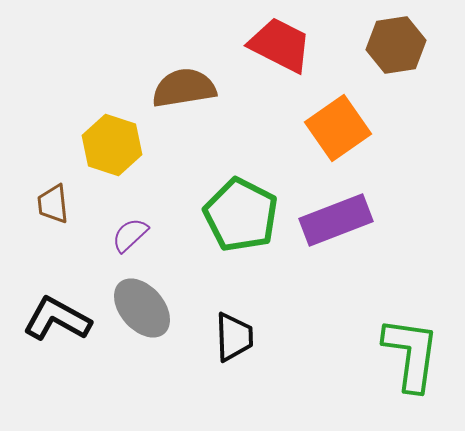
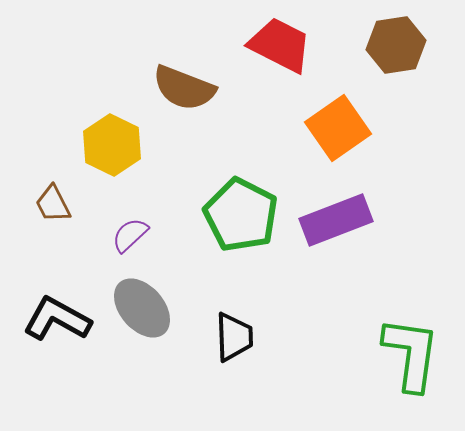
brown semicircle: rotated 150 degrees counterclockwise
yellow hexagon: rotated 8 degrees clockwise
brown trapezoid: rotated 21 degrees counterclockwise
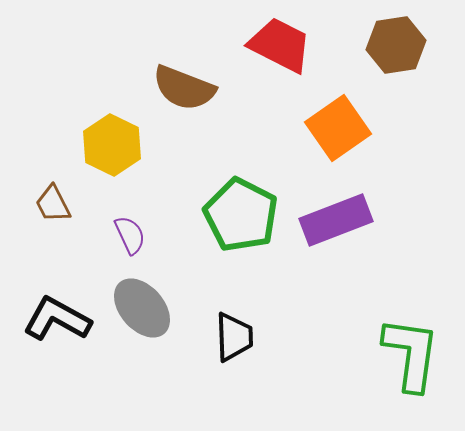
purple semicircle: rotated 108 degrees clockwise
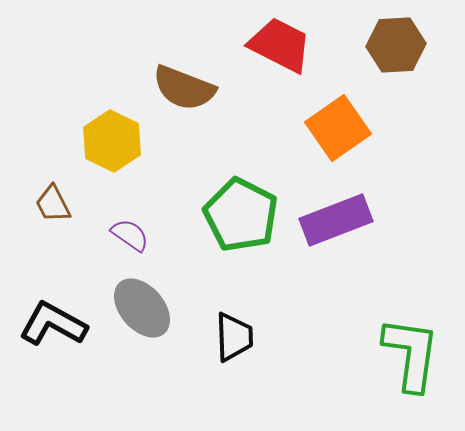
brown hexagon: rotated 6 degrees clockwise
yellow hexagon: moved 4 px up
purple semicircle: rotated 30 degrees counterclockwise
black L-shape: moved 4 px left, 5 px down
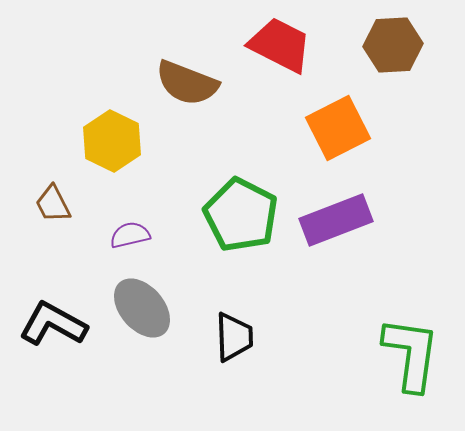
brown hexagon: moved 3 px left
brown semicircle: moved 3 px right, 5 px up
orange square: rotated 8 degrees clockwise
purple semicircle: rotated 48 degrees counterclockwise
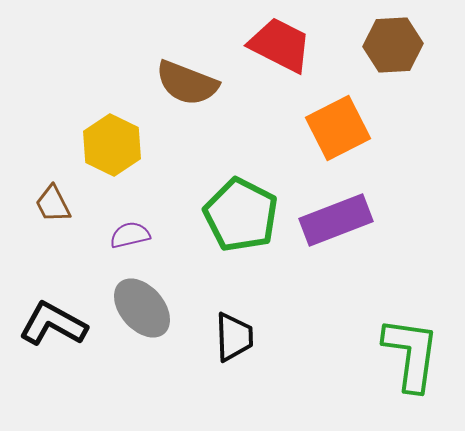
yellow hexagon: moved 4 px down
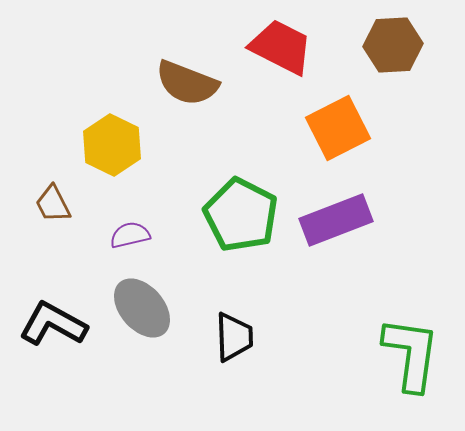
red trapezoid: moved 1 px right, 2 px down
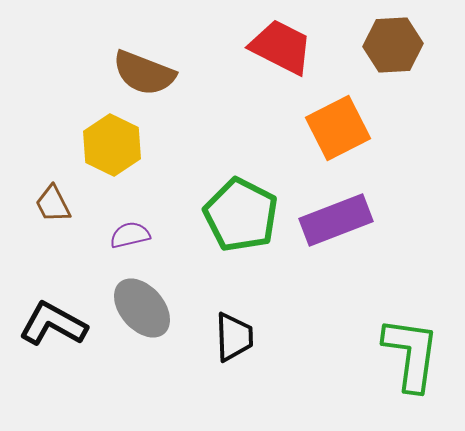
brown semicircle: moved 43 px left, 10 px up
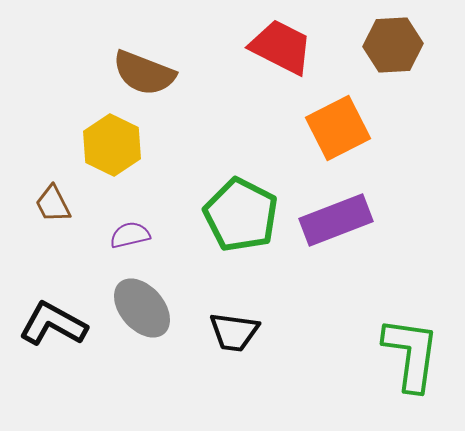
black trapezoid: moved 5 px up; rotated 100 degrees clockwise
